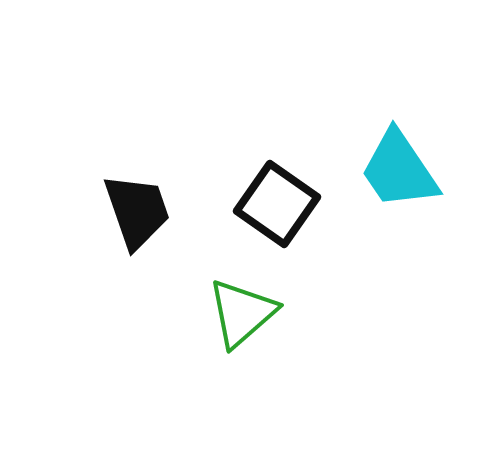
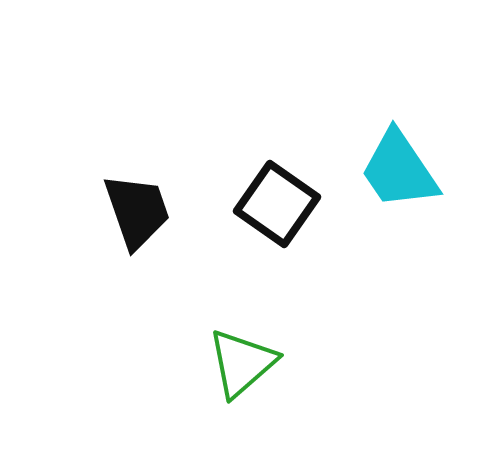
green triangle: moved 50 px down
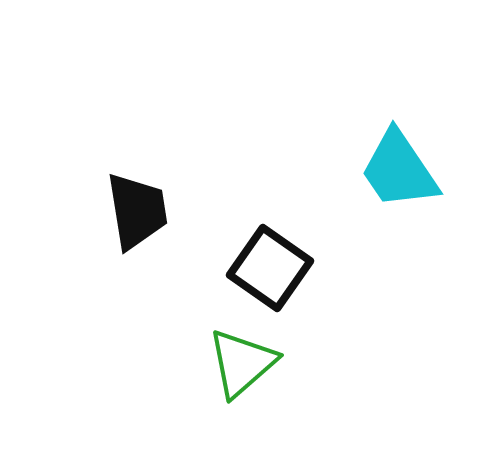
black square: moved 7 px left, 64 px down
black trapezoid: rotated 10 degrees clockwise
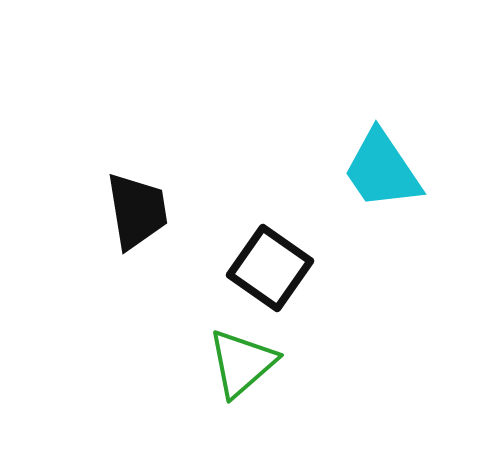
cyan trapezoid: moved 17 px left
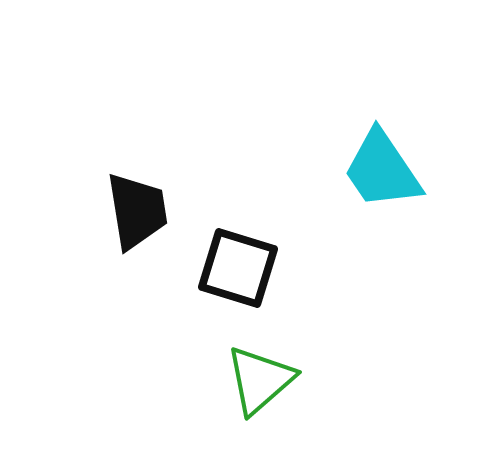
black square: moved 32 px left; rotated 18 degrees counterclockwise
green triangle: moved 18 px right, 17 px down
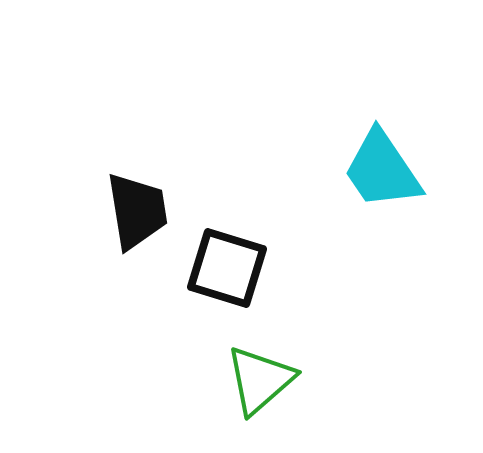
black square: moved 11 px left
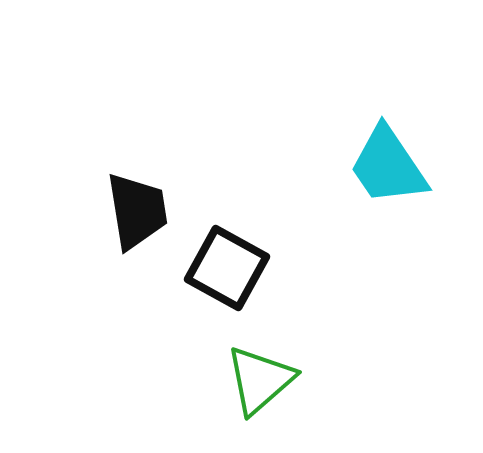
cyan trapezoid: moved 6 px right, 4 px up
black square: rotated 12 degrees clockwise
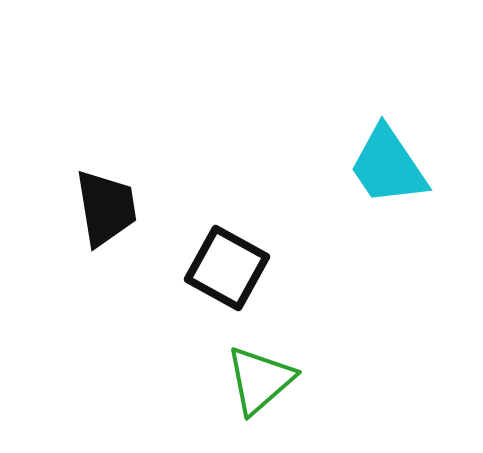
black trapezoid: moved 31 px left, 3 px up
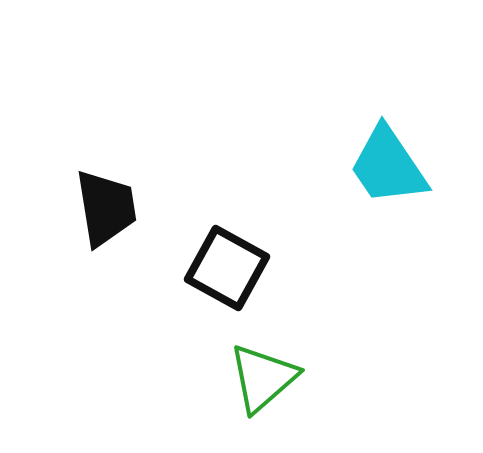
green triangle: moved 3 px right, 2 px up
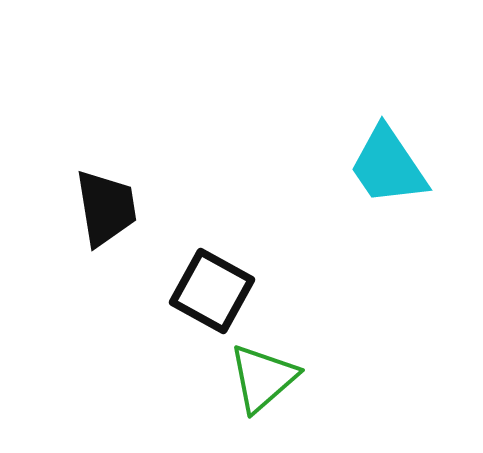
black square: moved 15 px left, 23 px down
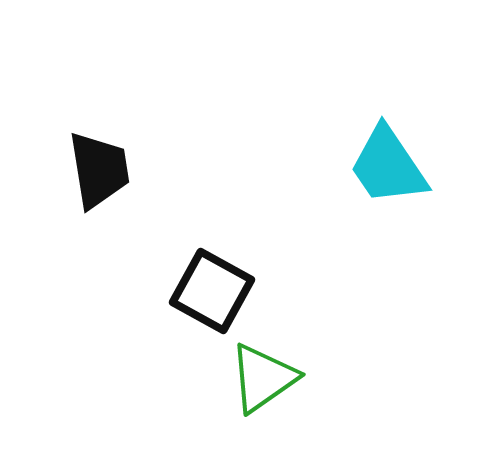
black trapezoid: moved 7 px left, 38 px up
green triangle: rotated 6 degrees clockwise
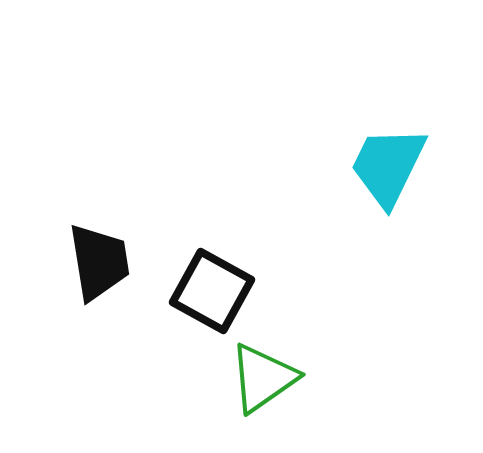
cyan trapezoid: rotated 60 degrees clockwise
black trapezoid: moved 92 px down
